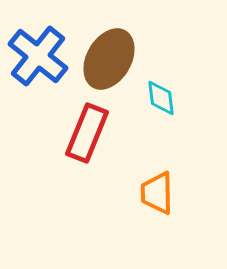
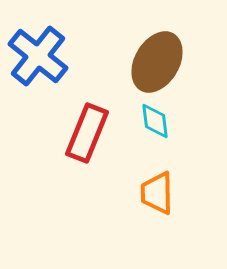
brown ellipse: moved 48 px right, 3 px down
cyan diamond: moved 6 px left, 23 px down
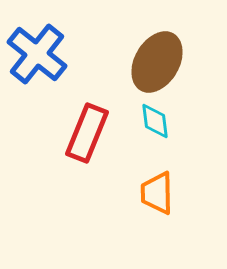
blue cross: moved 1 px left, 2 px up
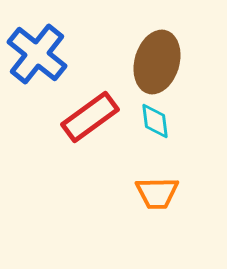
brown ellipse: rotated 14 degrees counterclockwise
red rectangle: moved 3 px right, 16 px up; rotated 32 degrees clockwise
orange trapezoid: rotated 90 degrees counterclockwise
